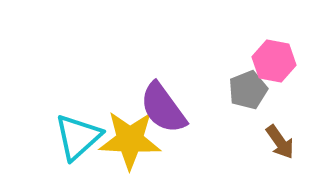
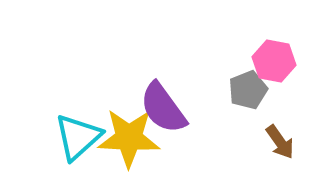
yellow star: moved 1 px left, 2 px up
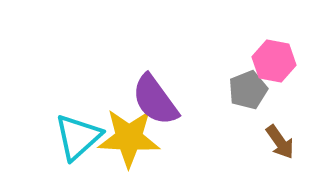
purple semicircle: moved 8 px left, 8 px up
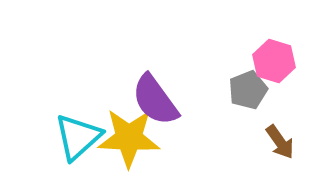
pink hexagon: rotated 6 degrees clockwise
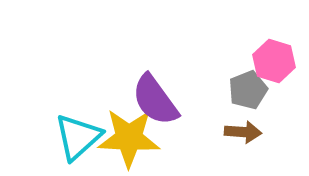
brown arrow: moved 37 px left, 10 px up; rotated 51 degrees counterclockwise
